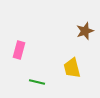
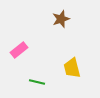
brown star: moved 24 px left, 12 px up
pink rectangle: rotated 36 degrees clockwise
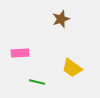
pink rectangle: moved 1 px right, 3 px down; rotated 36 degrees clockwise
yellow trapezoid: rotated 40 degrees counterclockwise
